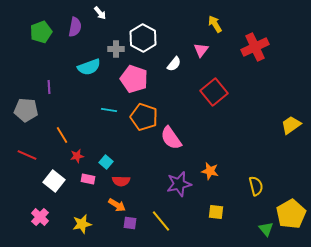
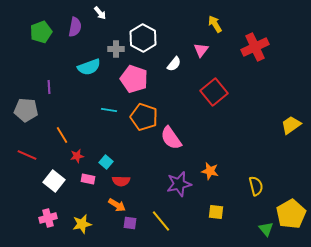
pink cross: moved 8 px right, 1 px down; rotated 30 degrees clockwise
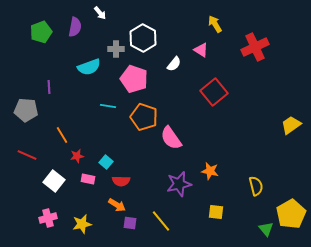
pink triangle: rotated 35 degrees counterclockwise
cyan line: moved 1 px left, 4 px up
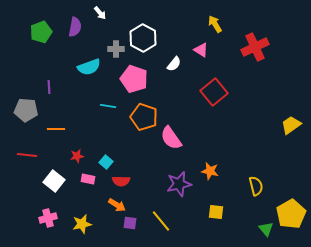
orange line: moved 6 px left, 6 px up; rotated 60 degrees counterclockwise
red line: rotated 18 degrees counterclockwise
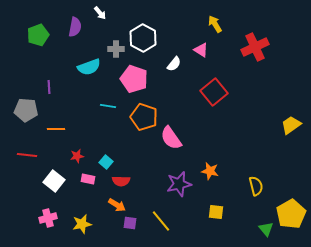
green pentagon: moved 3 px left, 3 px down
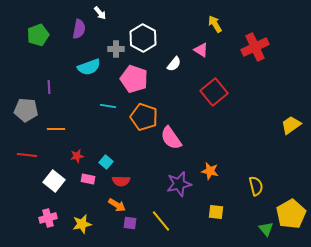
purple semicircle: moved 4 px right, 2 px down
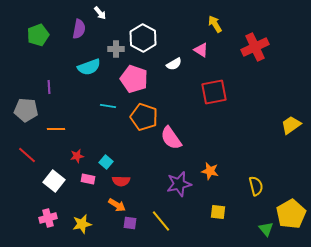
white semicircle: rotated 21 degrees clockwise
red square: rotated 28 degrees clockwise
red line: rotated 36 degrees clockwise
yellow square: moved 2 px right
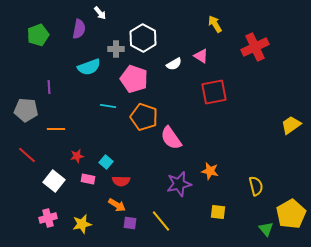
pink triangle: moved 6 px down
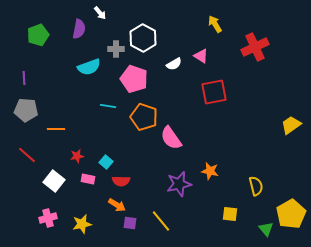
purple line: moved 25 px left, 9 px up
yellow square: moved 12 px right, 2 px down
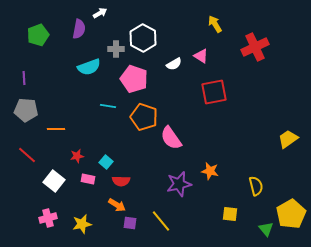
white arrow: rotated 80 degrees counterclockwise
yellow trapezoid: moved 3 px left, 14 px down
